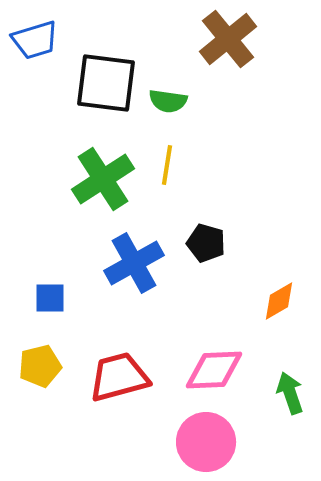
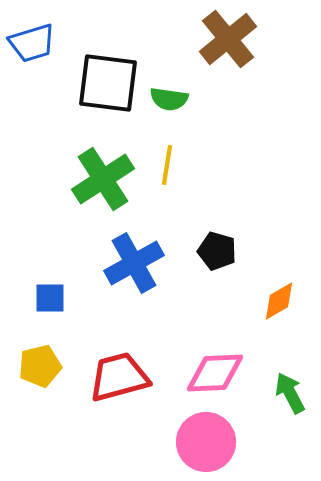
blue trapezoid: moved 3 px left, 3 px down
black square: moved 2 px right
green semicircle: moved 1 px right, 2 px up
black pentagon: moved 11 px right, 8 px down
pink diamond: moved 1 px right, 3 px down
green arrow: rotated 9 degrees counterclockwise
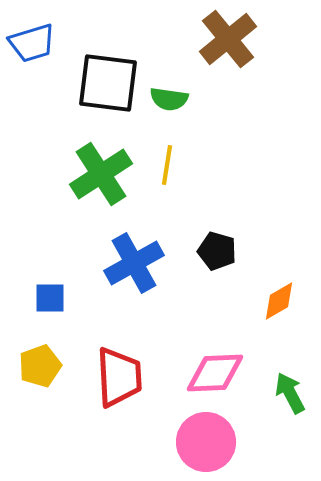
green cross: moved 2 px left, 5 px up
yellow pentagon: rotated 6 degrees counterclockwise
red trapezoid: rotated 102 degrees clockwise
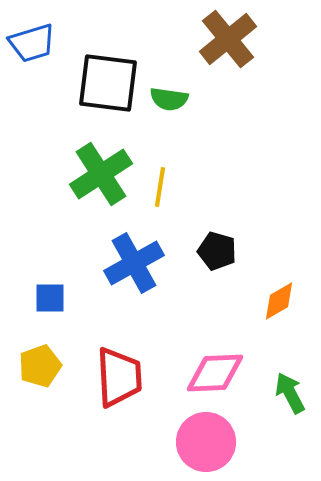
yellow line: moved 7 px left, 22 px down
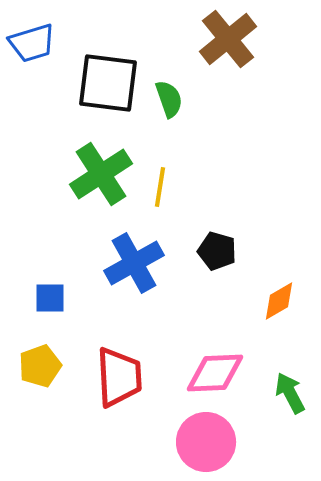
green semicircle: rotated 117 degrees counterclockwise
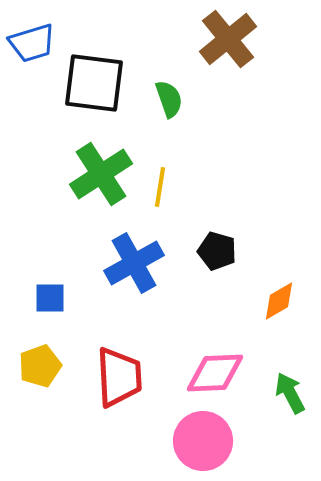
black square: moved 14 px left
pink circle: moved 3 px left, 1 px up
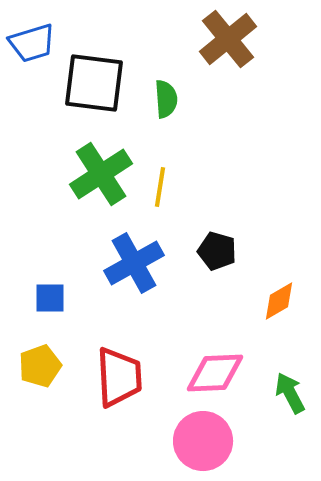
green semicircle: moved 3 px left; rotated 15 degrees clockwise
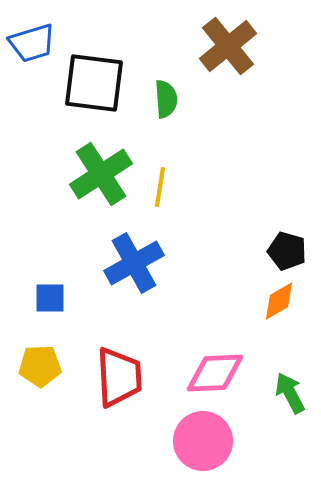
brown cross: moved 7 px down
black pentagon: moved 70 px right
yellow pentagon: rotated 18 degrees clockwise
